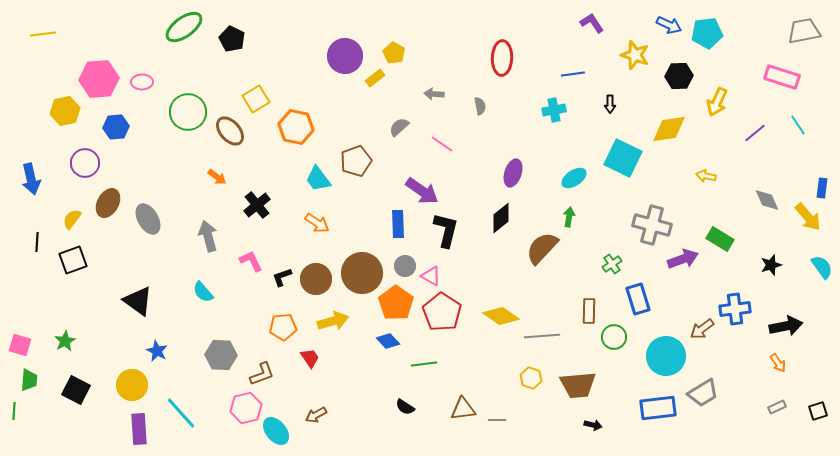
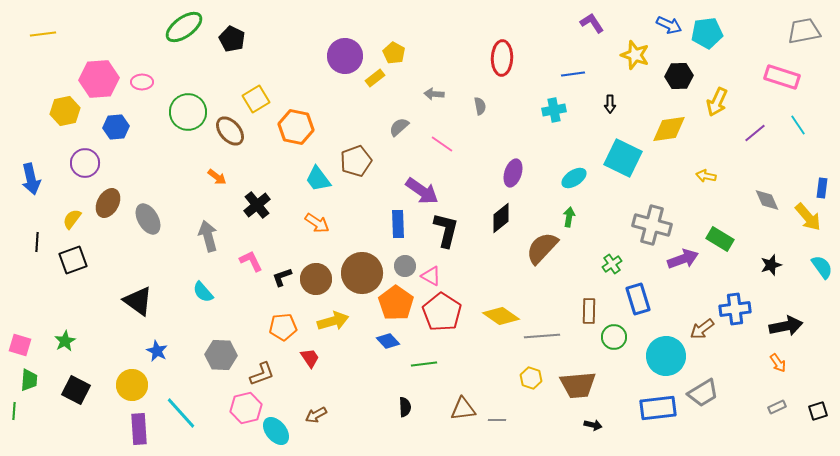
black semicircle at (405, 407): rotated 126 degrees counterclockwise
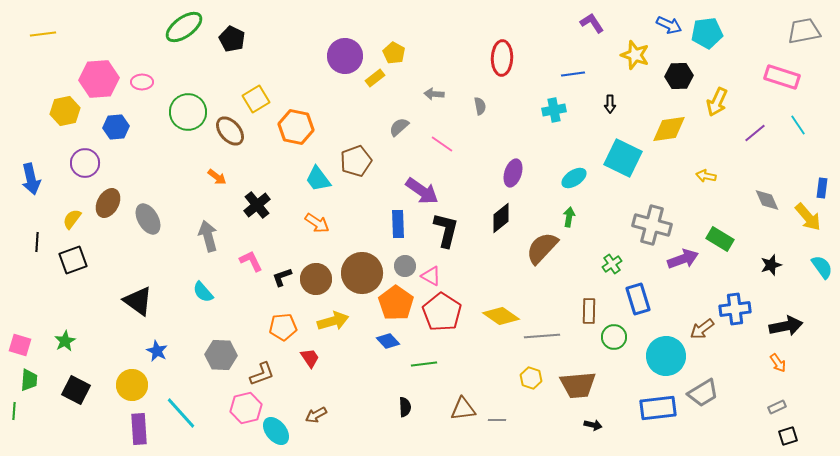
black square at (818, 411): moved 30 px left, 25 px down
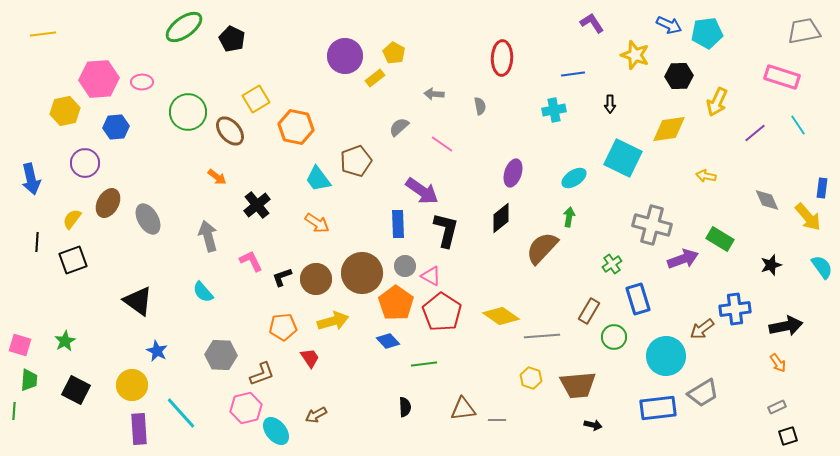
brown rectangle at (589, 311): rotated 30 degrees clockwise
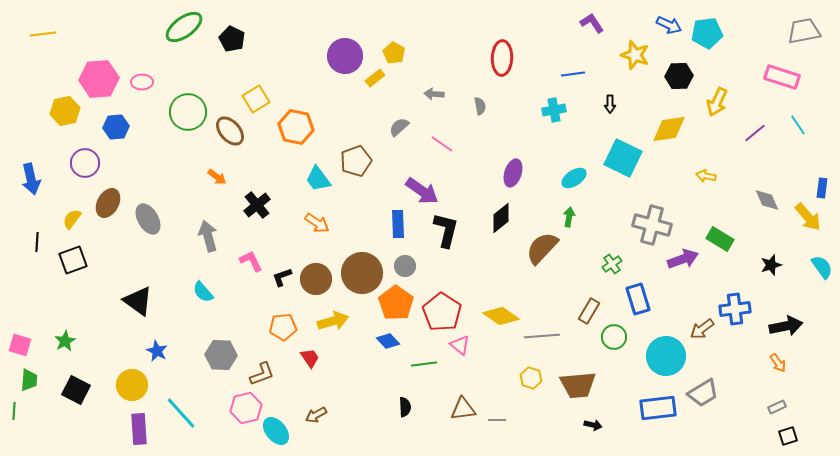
pink triangle at (431, 276): moved 29 px right, 69 px down; rotated 10 degrees clockwise
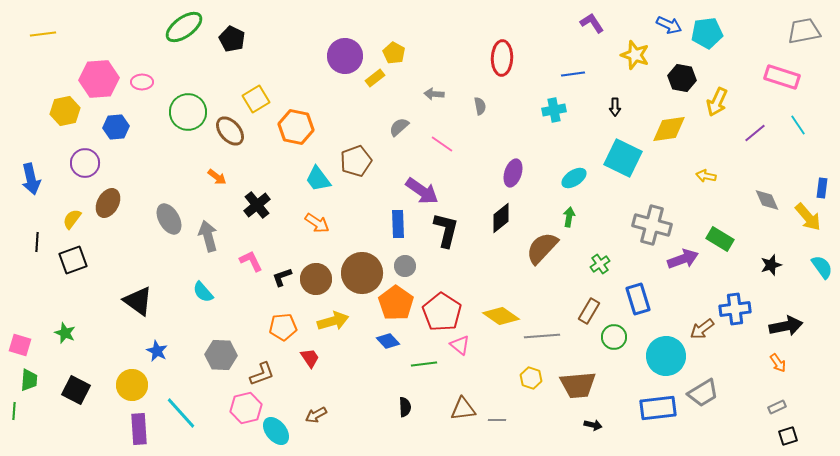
black hexagon at (679, 76): moved 3 px right, 2 px down; rotated 12 degrees clockwise
black arrow at (610, 104): moved 5 px right, 3 px down
gray ellipse at (148, 219): moved 21 px right
green cross at (612, 264): moved 12 px left
green star at (65, 341): moved 8 px up; rotated 20 degrees counterclockwise
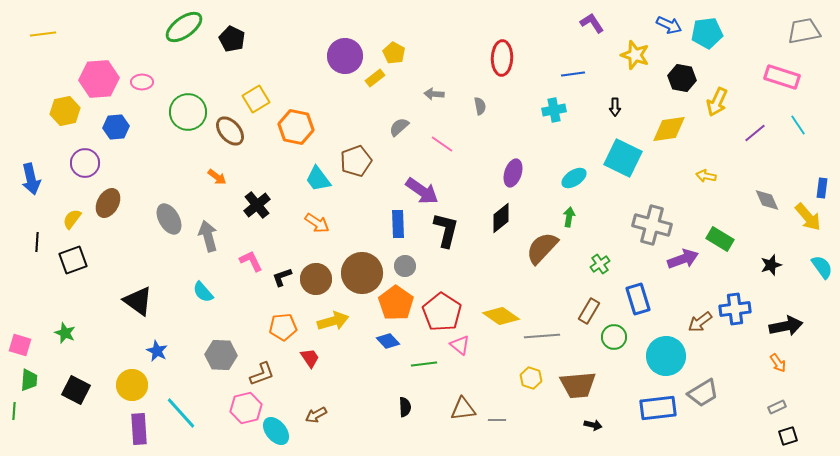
brown arrow at (702, 329): moved 2 px left, 7 px up
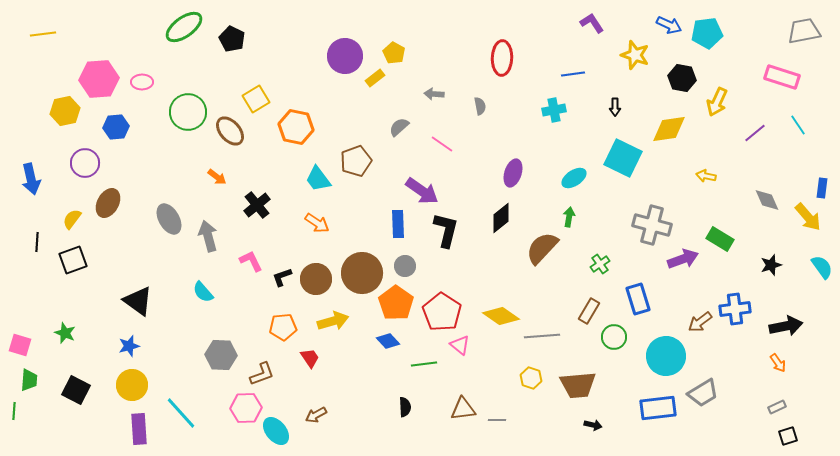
blue star at (157, 351): moved 28 px left, 5 px up; rotated 30 degrees clockwise
pink hexagon at (246, 408): rotated 12 degrees clockwise
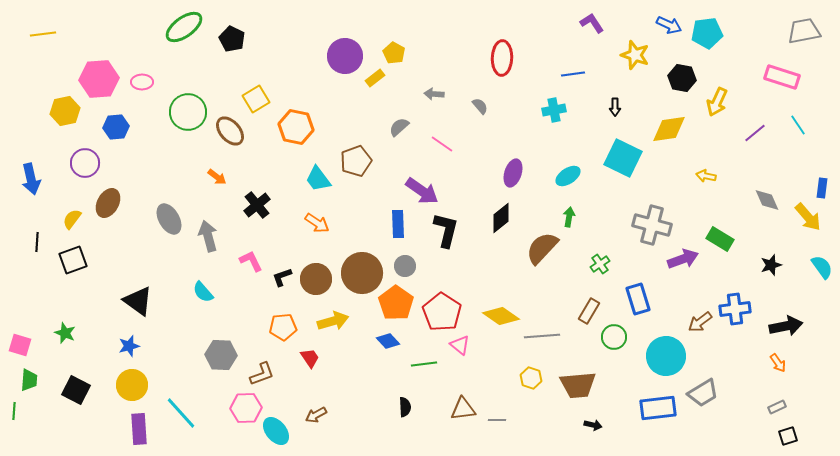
gray semicircle at (480, 106): rotated 30 degrees counterclockwise
cyan ellipse at (574, 178): moved 6 px left, 2 px up
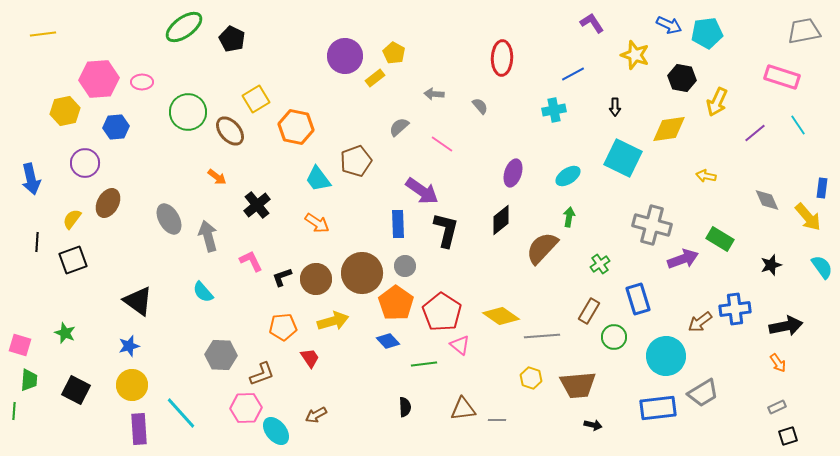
blue line at (573, 74): rotated 20 degrees counterclockwise
black diamond at (501, 218): moved 2 px down
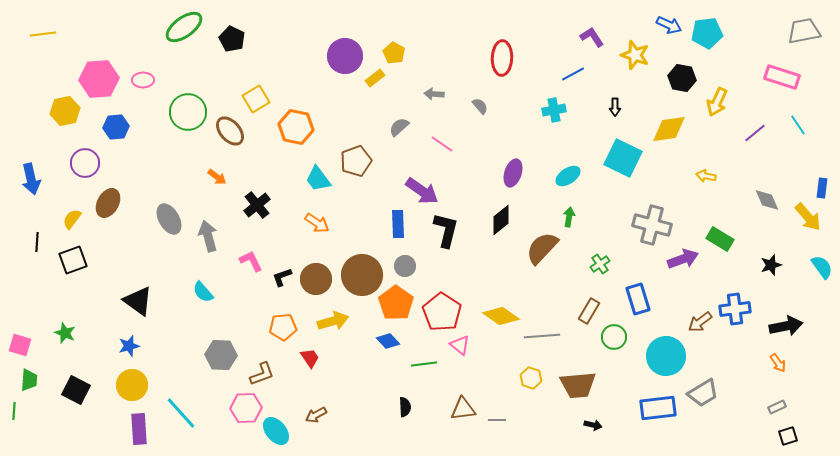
purple L-shape at (592, 23): moved 14 px down
pink ellipse at (142, 82): moved 1 px right, 2 px up
brown circle at (362, 273): moved 2 px down
